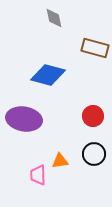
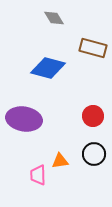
gray diamond: rotated 20 degrees counterclockwise
brown rectangle: moved 2 px left
blue diamond: moved 7 px up
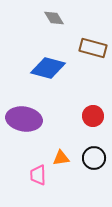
black circle: moved 4 px down
orange triangle: moved 1 px right, 3 px up
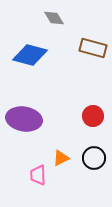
blue diamond: moved 18 px left, 13 px up
orange triangle: rotated 18 degrees counterclockwise
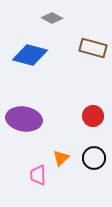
gray diamond: moved 2 px left; rotated 30 degrees counterclockwise
orange triangle: rotated 18 degrees counterclockwise
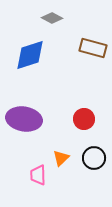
blue diamond: rotated 32 degrees counterclockwise
red circle: moved 9 px left, 3 px down
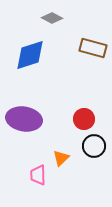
black circle: moved 12 px up
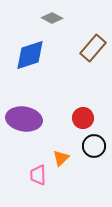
brown rectangle: rotated 64 degrees counterclockwise
red circle: moved 1 px left, 1 px up
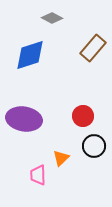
red circle: moved 2 px up
